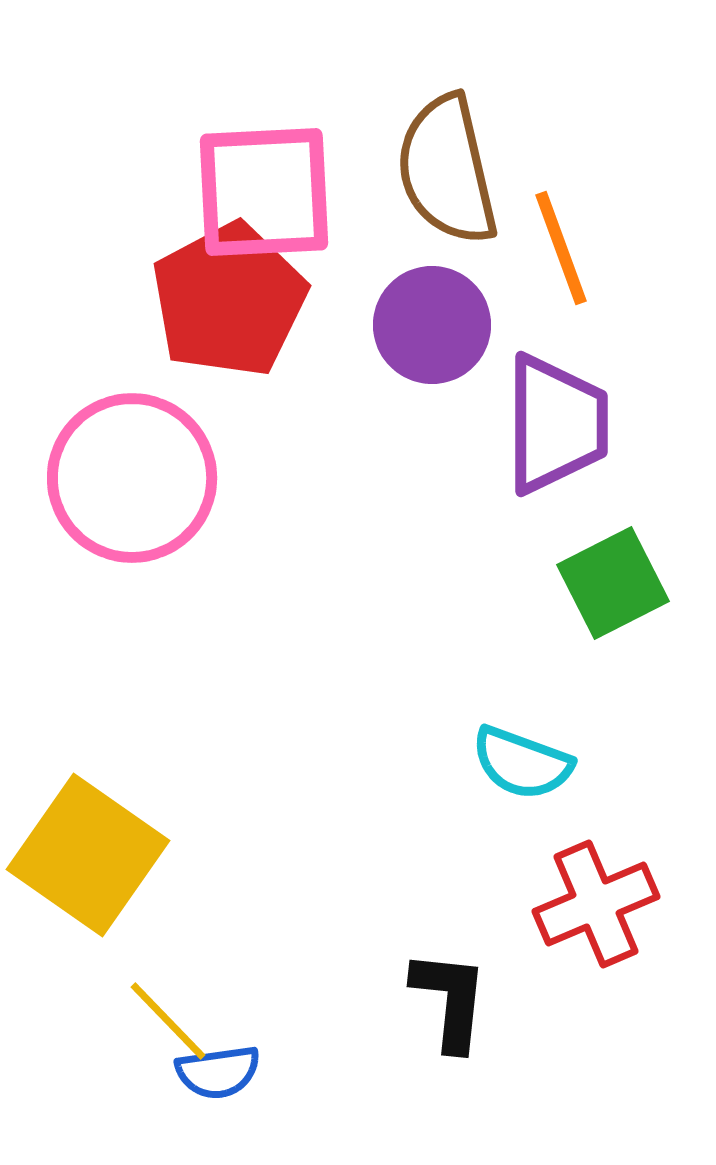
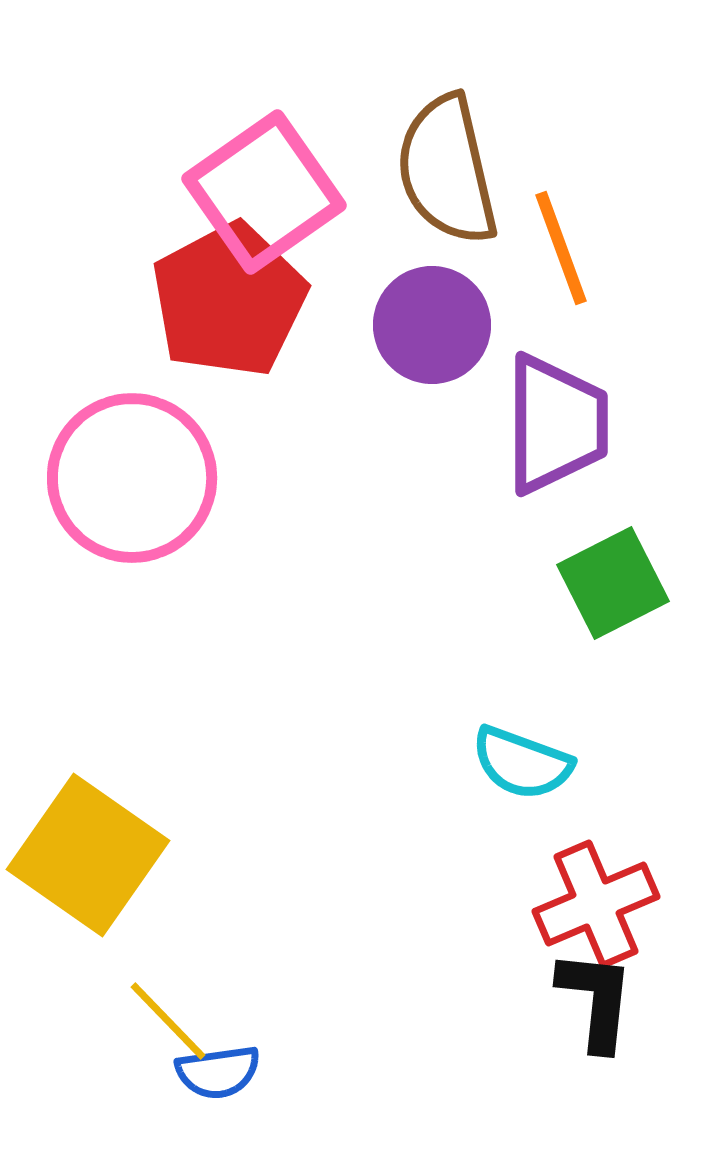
pink square: rotated 32 degrees counterclockwise
black L-shape: moved 146 px right
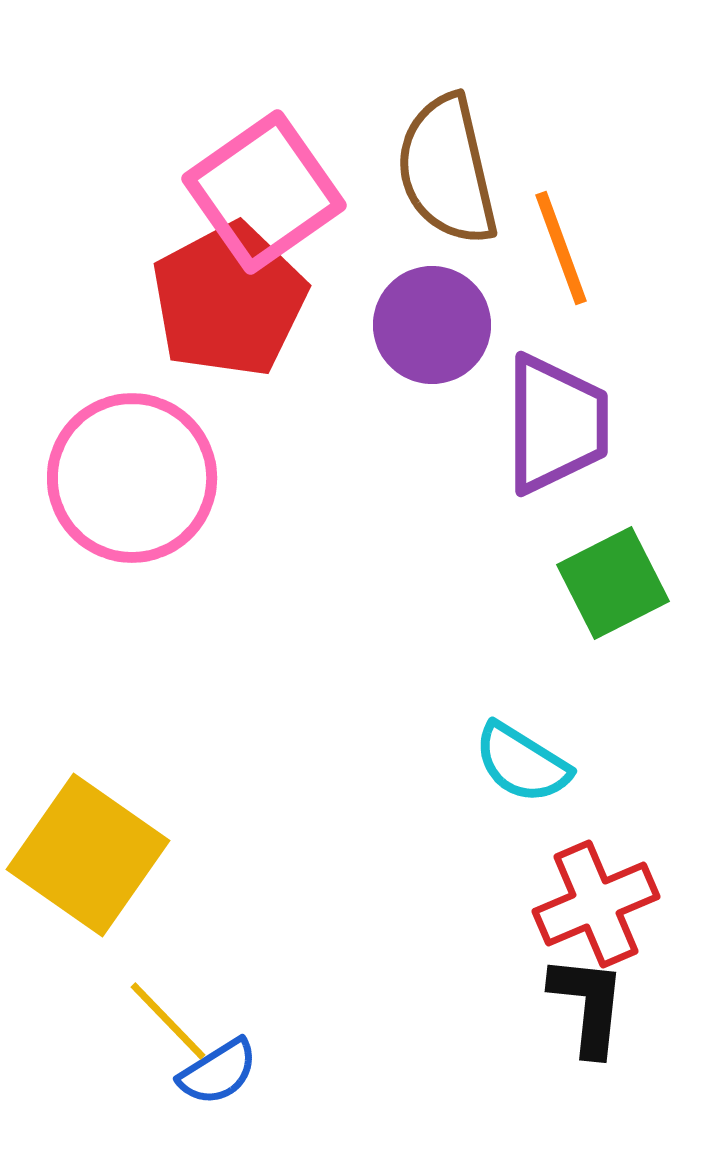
cyan semicircle: rotated 12 degrees clockwise
black L-shape: moved 8 px left, 5 px down
blue semicircle: rotated 24 degrees counterclockwise
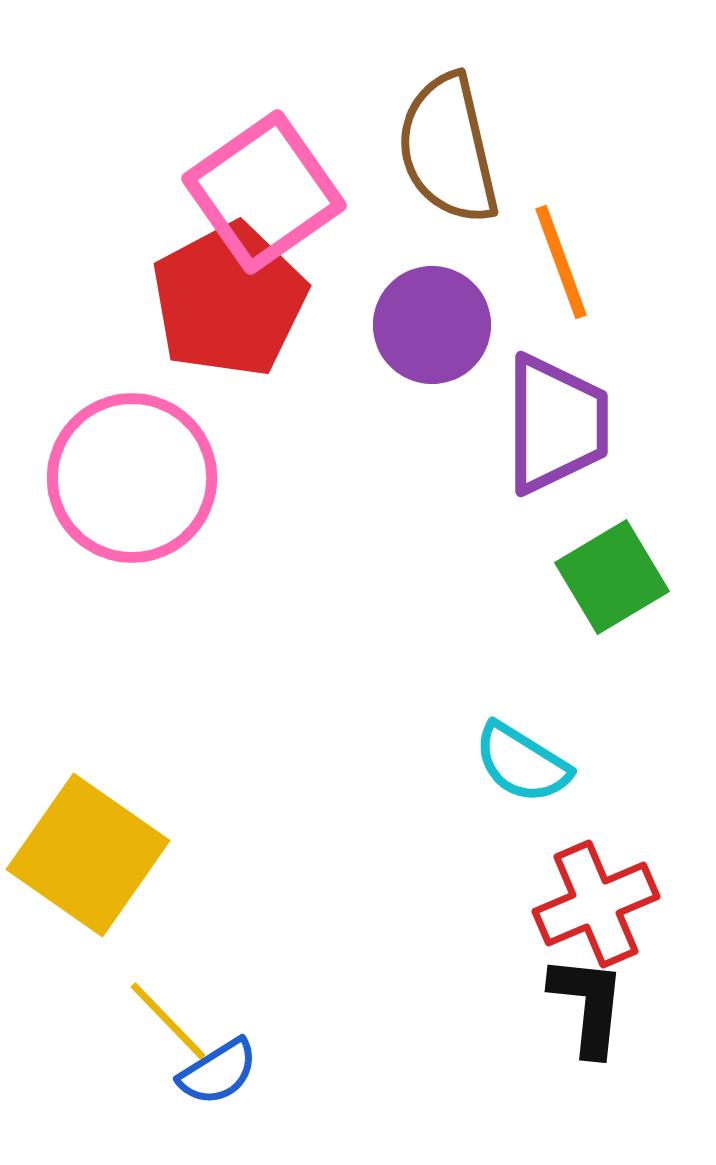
brown semicircle: moved 1 px right, 21 px up
orange line: moved 14 px down
green square: moved 1 px left, 6 px up; rotated 4 degrees counterclockwise
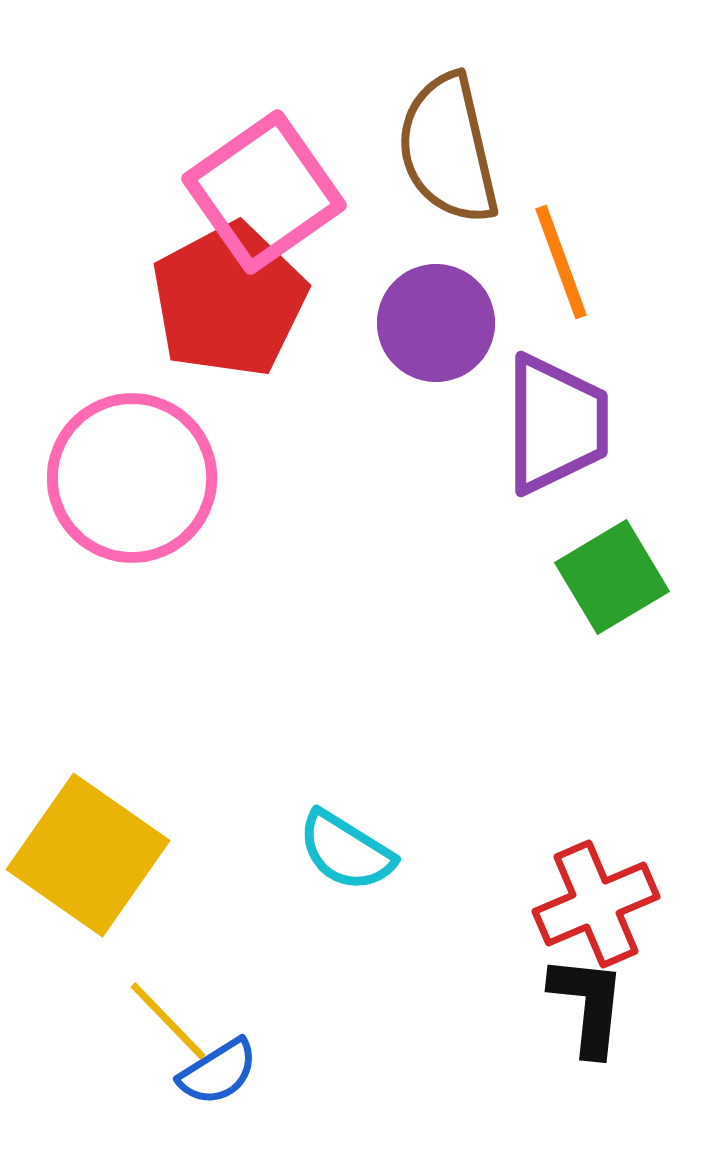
purple circle: moved 4 px right, 2 px up
cyan semicircle: moved 176 px left, 88 px down
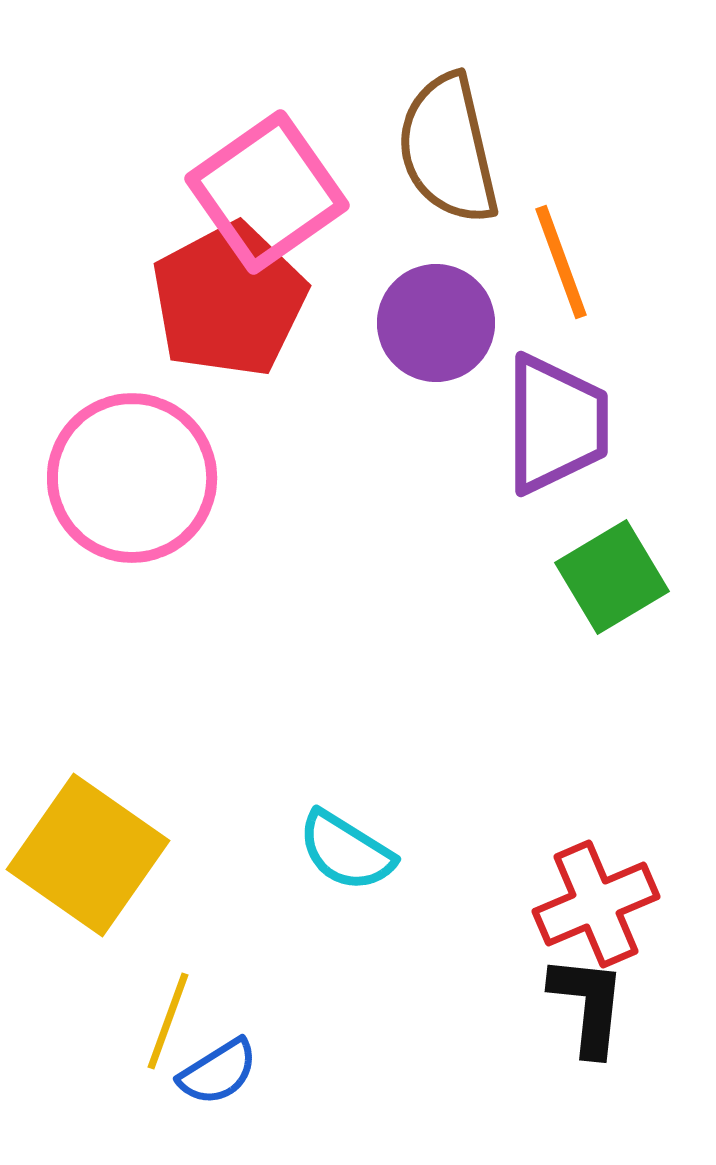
pink square: moved 3 px right
yellow line: rotated 64 degrees clockwise
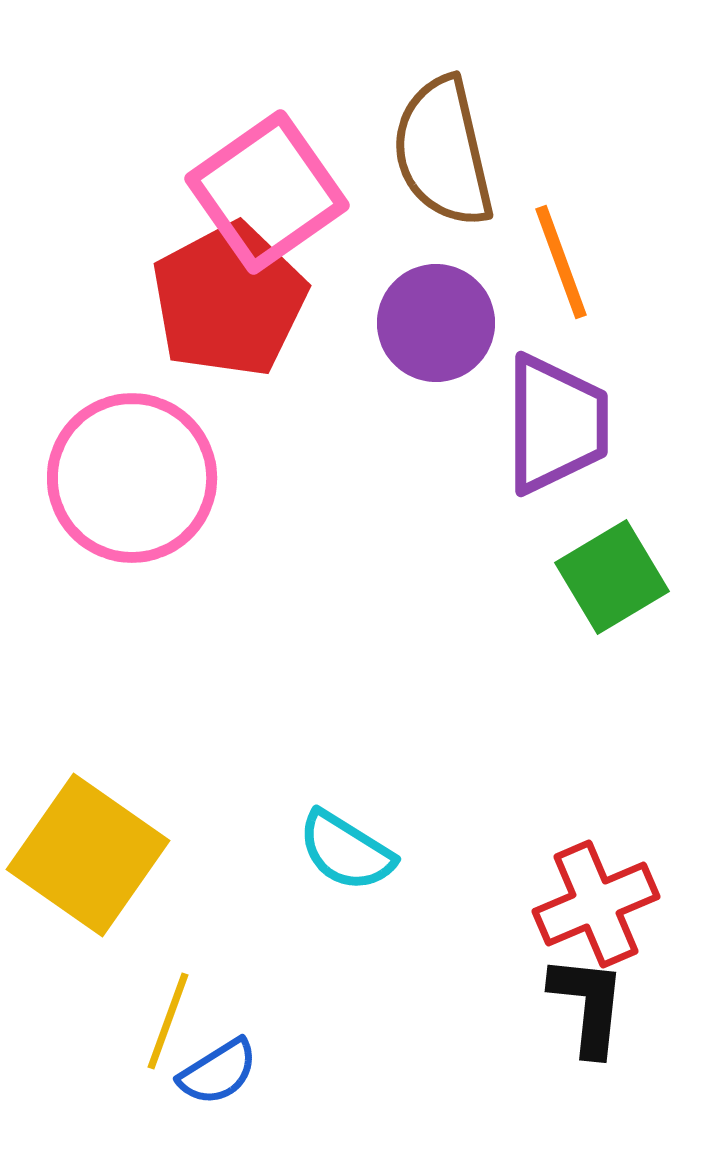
brown semicircle: moved 5 px left, 3 px down
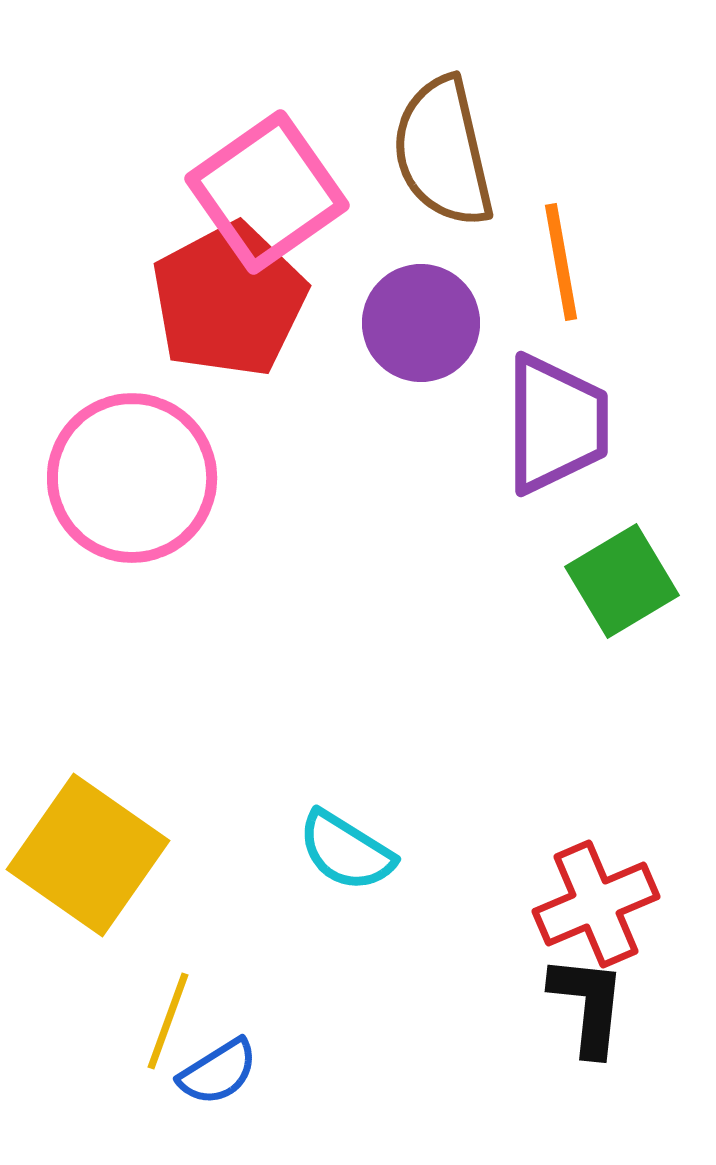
orange line: rotated 10 degrees clockwise
purple circle: moved 15 px left
green square: moved 10 px right, 4 px down
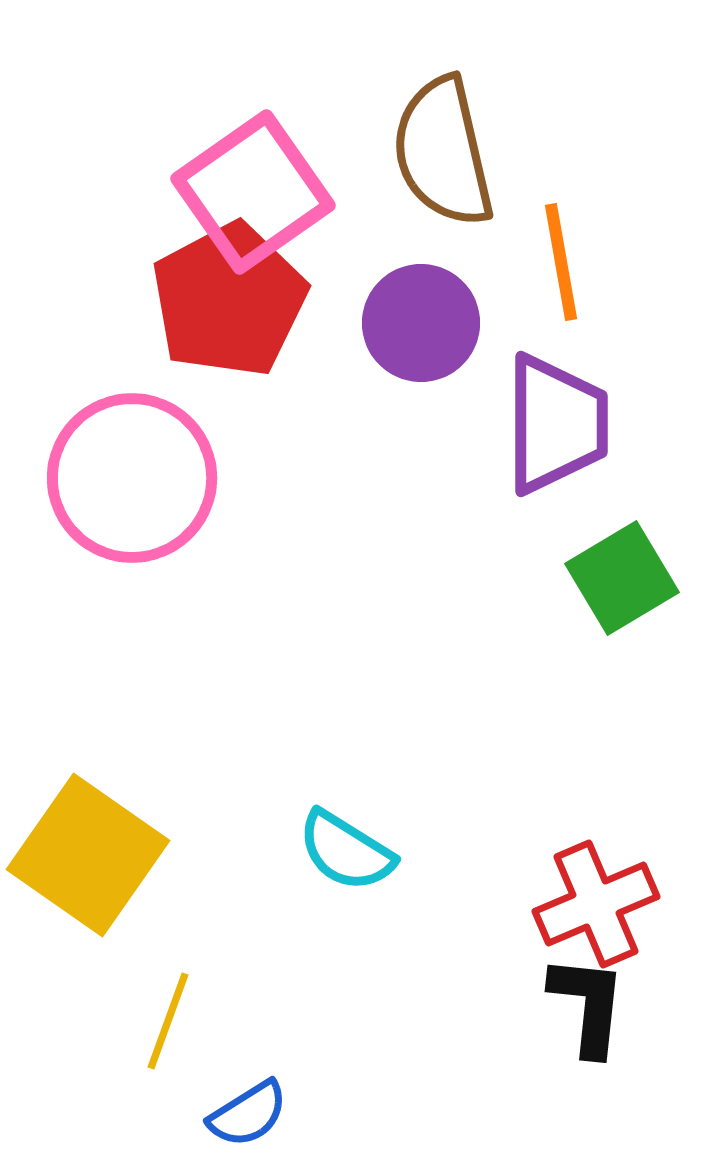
pink square: moved 14 px left
green square: moved 3 px up
blue semicircle: moved 30 px right, 42 px down
